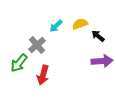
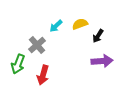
black arrow: rotated 96 degrees counterclockwise
green arrow: moved 1 px left, 1 px down; rotated 18 degrees counterclockwise
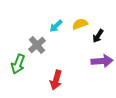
red arrow: moved 13 px right, 5 px down
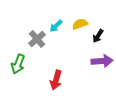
gray cross: moved 6 px up
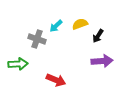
gray cross: rotated 30 degrees counterclockwise
green arrow: rotated 114 degrees counterclockwise
red arrow: rotated 84 degrees counterclockwise
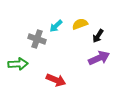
purple arrow: moved 3 px left, 3 px up; rotated 20 degrees counterclockwise
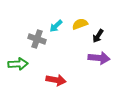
purple arrow: rotated 30 degrees clockwise
red arrow: rotated 12 degrees counterclockwise
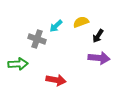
yellow semicircle: moved 1 px right, 2 px up
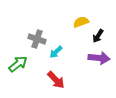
cyan arrow: moved 26 px down
green arrow: rotated 36 degrees counterclockwise
red arrow: rotated 36 degrees clockwise
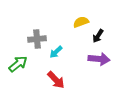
gray cross: rotated 24 degrees counterclockwise
purple arrow: moved 1 px down
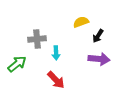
cyan arrow: moved 1 px down; rotated 48 degrees counterclockwise
green arrow: moved 1 px left
